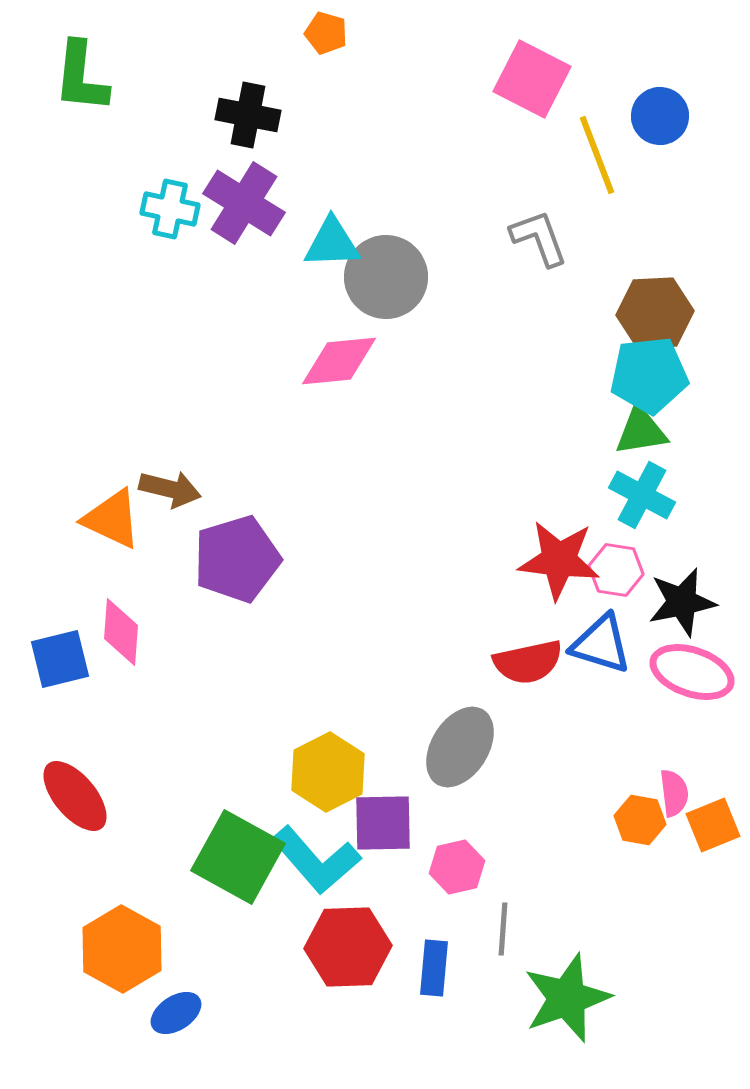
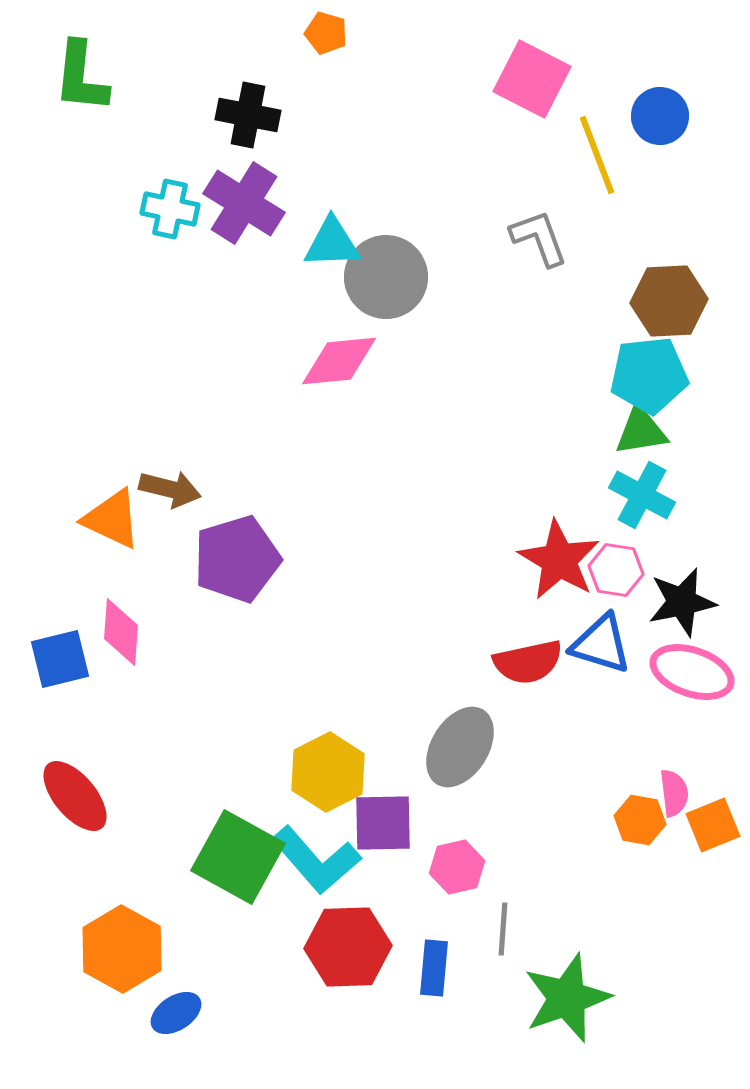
brown hexagon at (655, 313): moved 14 px right, 12 px up
red star at (559, 560): rotated 24 degrees clockwise
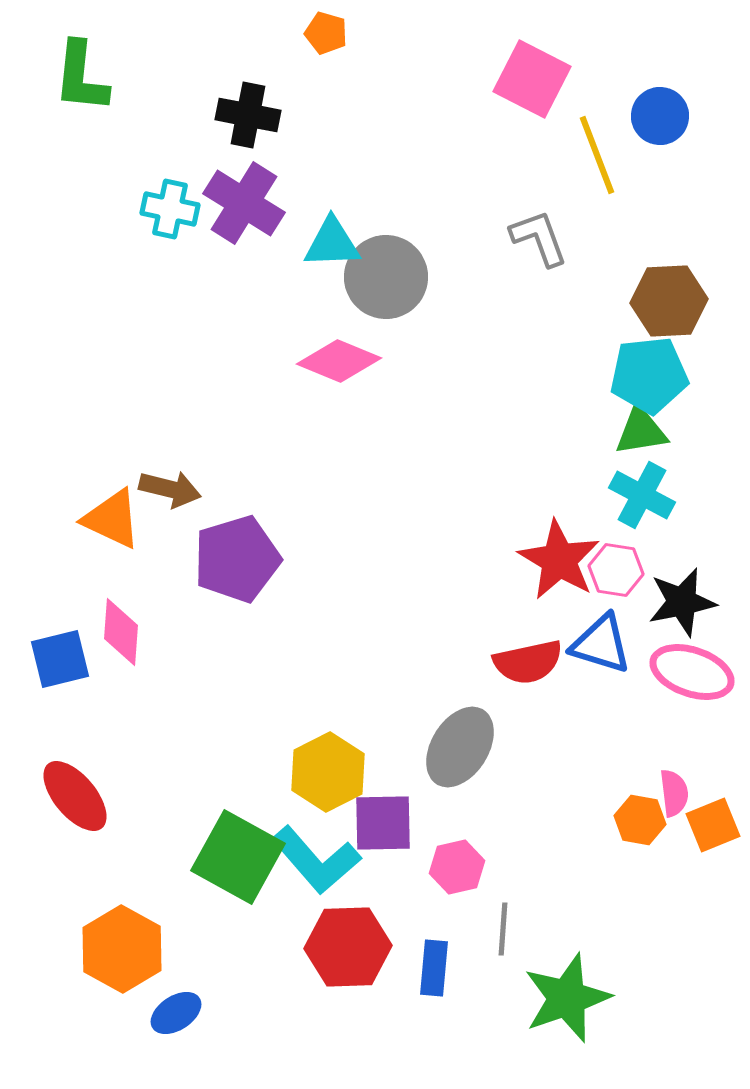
pink diamond at (339, 361): rotated 28 degrees clockwise
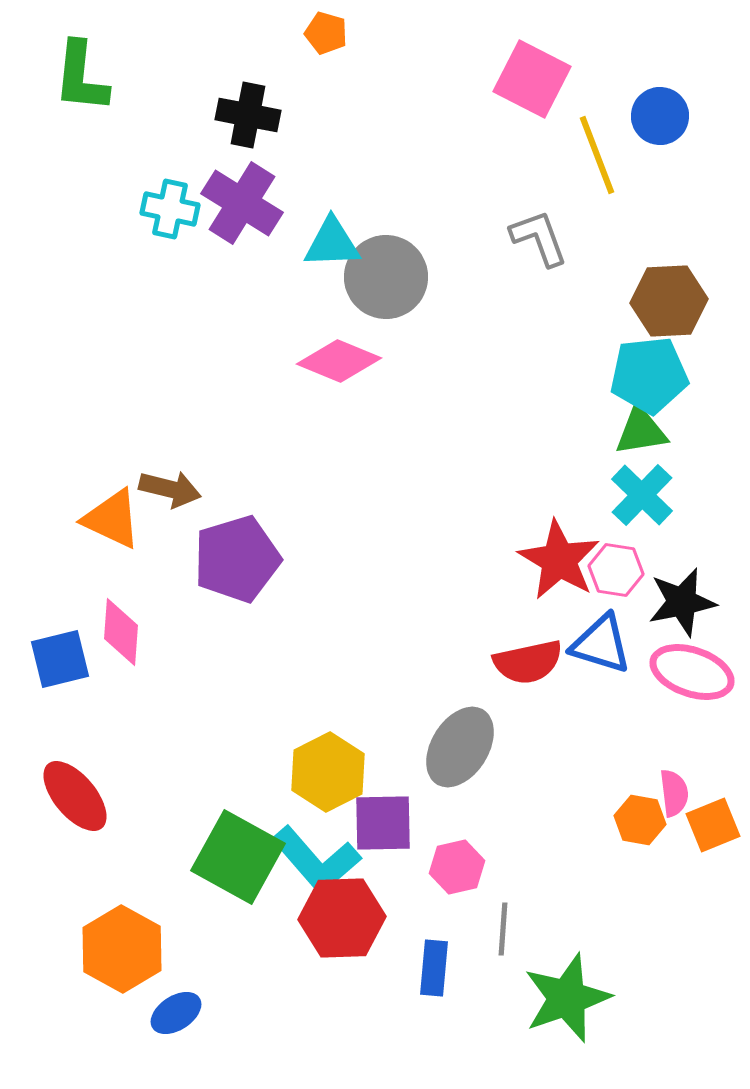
purple cross at (244, 203): moved 2 px left
cyan cross at (642, 495): rotated 16 degrees clockwise
red hexagon at (348, 947): moved 6 px left, 29 px up
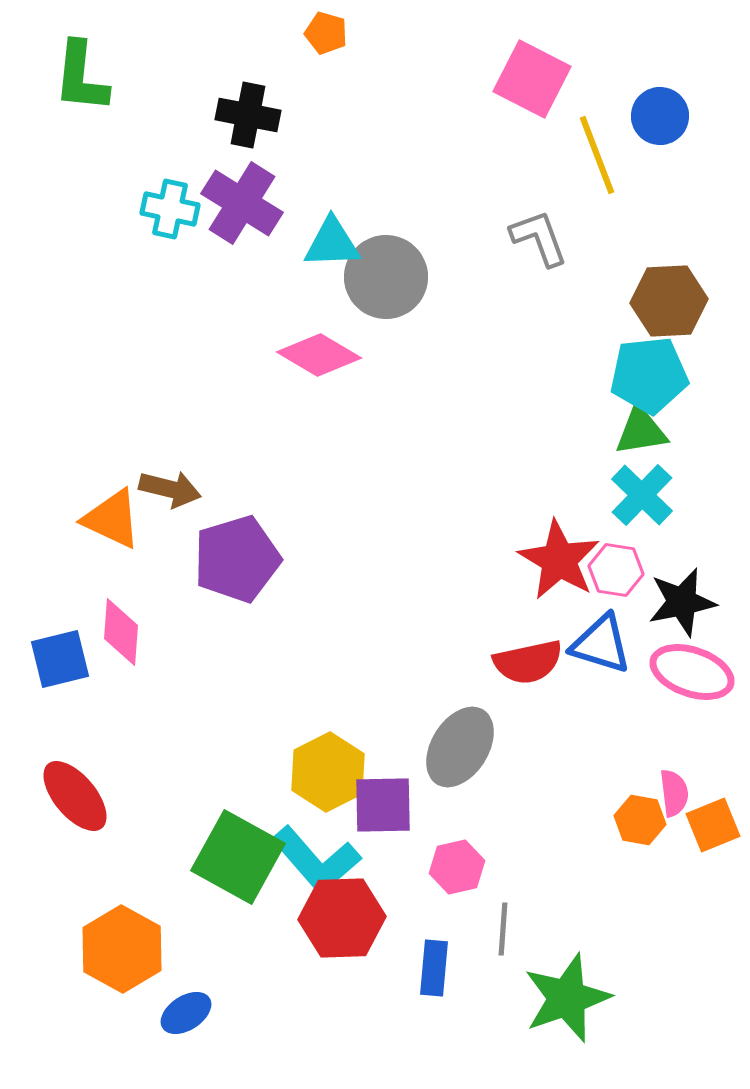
pink diamond at (339, 361): moved 20 px left, 6 px up; rotated 8 degrees clockwise
purple square at (383, 823): moved 18 px up
blue ellipse at (176, 1013): moved 10 px right
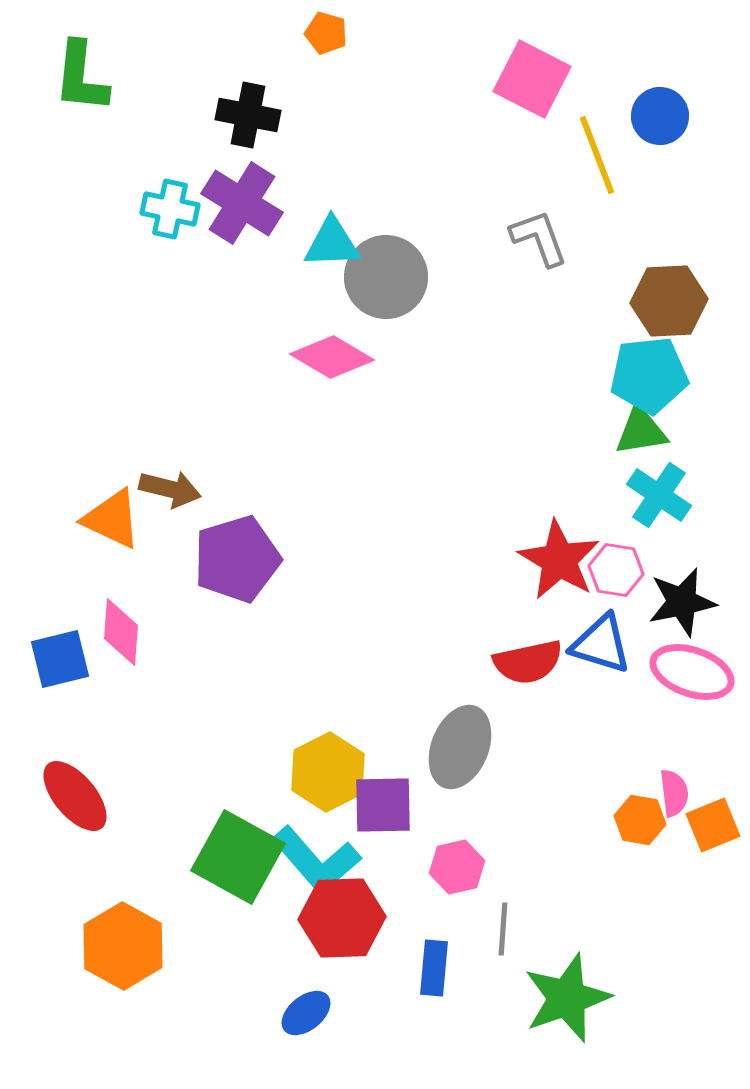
pink diamond at (319, 355): moved 13 px right, 2 px down
cyan cross at (642, 495): moved 17 px right; rotated 10 degrees counterclockwise
gray ellipse at (460, 747): rotated 10 degrees counterclockwise
orange hexagon at (122, 949): moved 1 px right, 3 px up
blue ellipse at (186, 1013): moved 120 px right; rotated 6 degrees counterclockwise
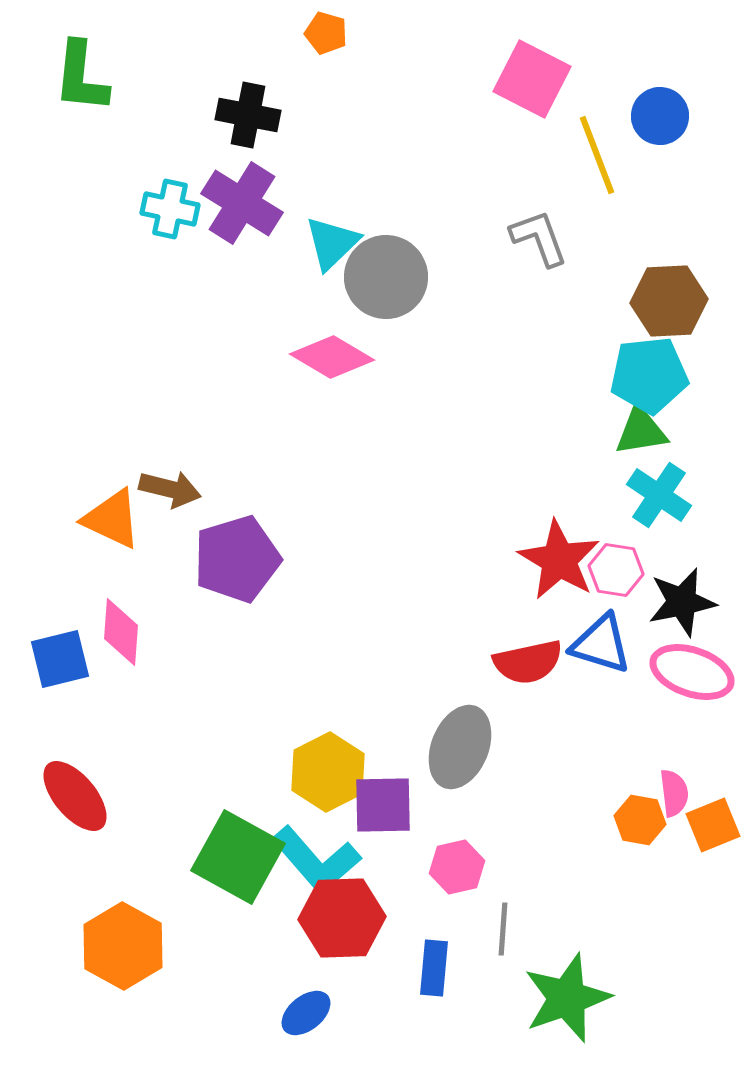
cyan triangle at (332, 243): rotated 42 degrees counterclockwise
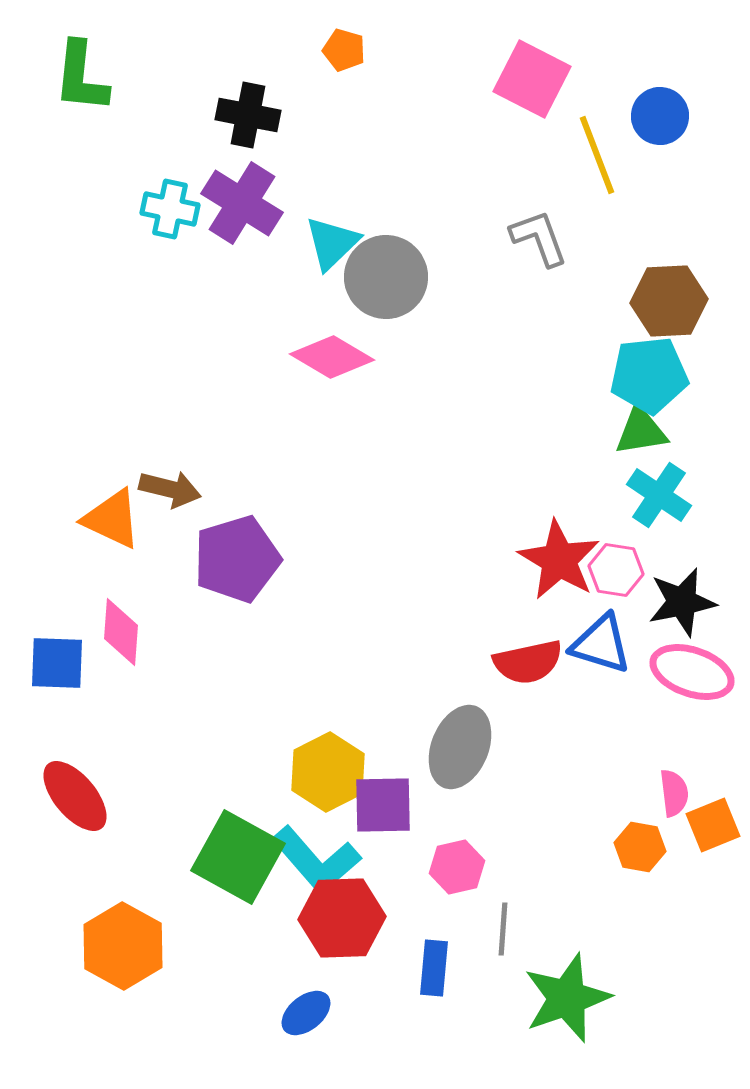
orange pentagon at (326, 33): moved 18 px right, 17 px down
blue square at (60, 659): moved 3 px left, 4 px down; rotated 16 degrees clockwise
orange hexagon at (640, 820): moved 27 px down
